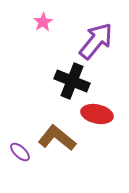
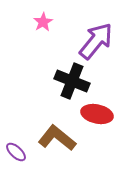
purple ellipse: moved 4 px left
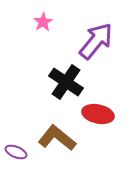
black cross: moved 6 px left, 1 px down; rotated 12 degrees clockwise
red ellipse: moved 1 px right
purple ellipse: rotated 20 degrees counterclockwise
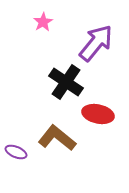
purple arrow: moved 2 px down
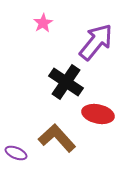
pink star: moved 1 px down
purple arrow: moved 1 px up
brown L-shape: rotated 9 degrees clockwise
purple ellipse: moved 1 px down
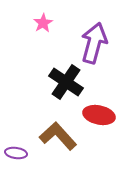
purple arrow: moved 2 px left, 1 px down; rotated 24 degrees counterclockwise
red ellipse: moved 1 px right, 1 px down
brown L-shape: moved 1 px right, 2 px up
purple ellipse: rotated 15 degrees counterclockwise
